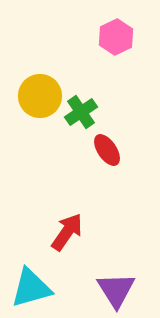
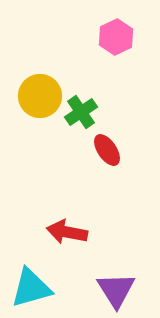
red arrow: rotated 114 degrees counterclockwise
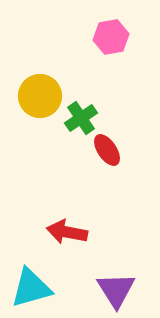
pink hexagon: moved 5 px left; rotated 16 degrees clockwise
green cross: moved 6 px down
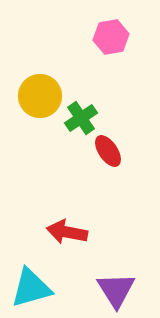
red ellipse: moved 1 px right, 1 px down
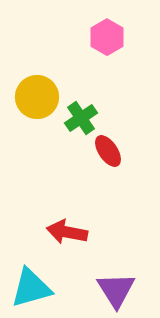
pink hexagon: moved 4 px left; rotated 20 degrees counterclockwise
yellow circle: moved 3 px left, 1 px down
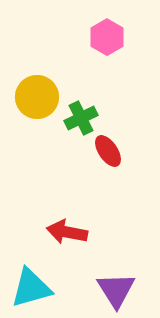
green cross: rotated 8 degrees clockwise
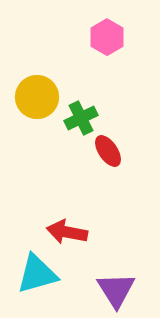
cyan triangle: moved 6 px right, 14 px up
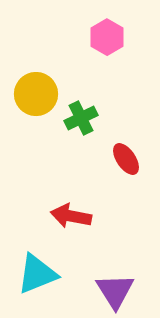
yellow circle: moved 1 px left, 3 px up
red ellipse: moved 18 px right, 8 px down
red arrow: moved 4 px right, 16 px up
cyan triangle: rotated 6 degrees counterclockwise
purple triangle: moved 1 px left, 1 px down
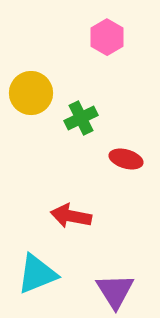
yellow circle: moved 5 px left, 1 px up
red ellipse: rotated 40 degrees counterclockwise
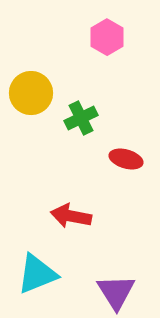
purple triangle: moved 1 px right, 1 px down
